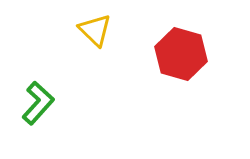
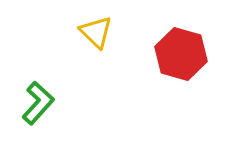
yellow triangle: moved 1 px right, 2 px down
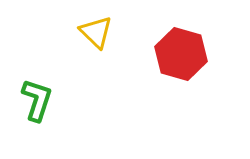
green L-shape: moved 1 px left, 3 px up; rotated 24 degrees counterclockwise
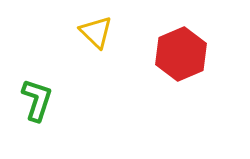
red hexagon: rotated 21 degrees clockwise
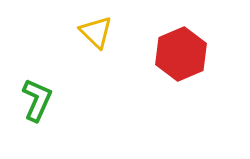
green L-shape: rotated 6 degrees clockwise
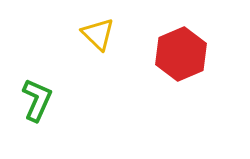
yellow triangle: moved 2 px right, 2 px down
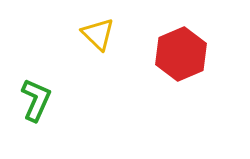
green L-shape: moved 1 px left
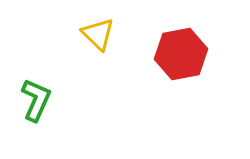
red hexagon: rotated 12 degrees clockwise
